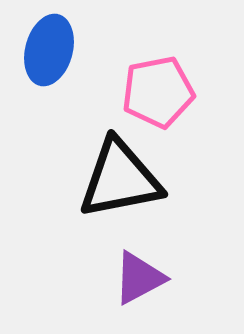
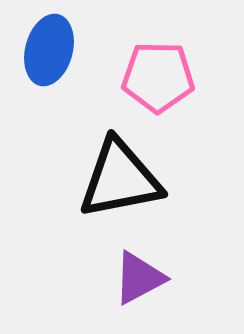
pink pentagon: moved 15 px up; rotated 12 degrees clockwise
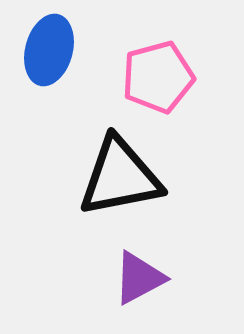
pink pentagon: rotated 16 degrees counterclockwise
black triangle: moved 2 px up
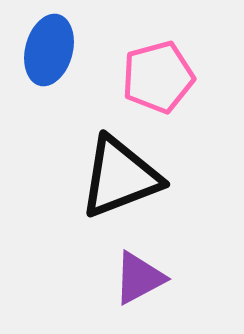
black triangle: rotated 10 degrees counterclockwise
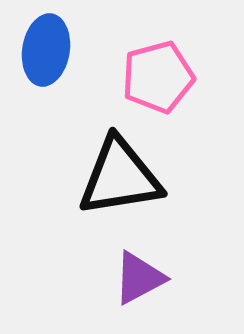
blue ellipse: moved 3 px left; rotated 6 degrees counterclockwise
black triangle: rotated 12 degrees clockwise
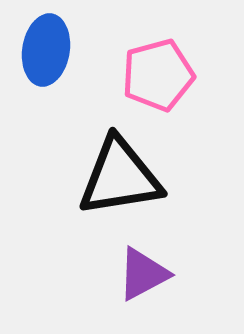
pink pentagon: moved 2 px up
purple triangle: moved 4 px right, 4 px up
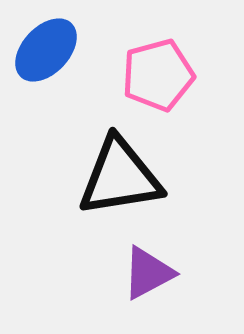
blue ellipse: rotated 34 degrees clockwise
purple triangle: moved 5 px right, 1 px up
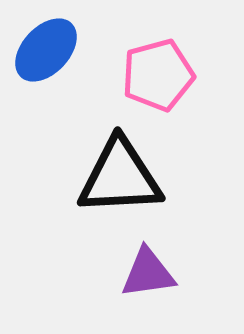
black triangle: rotated 6 degrees clockwise
purple triangle: rotated 20 degrees clockwise
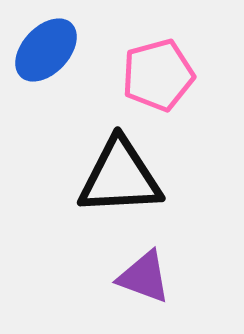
purple triangle: moved 4 px left, 4 px down; rotated 28 degrees clockwise
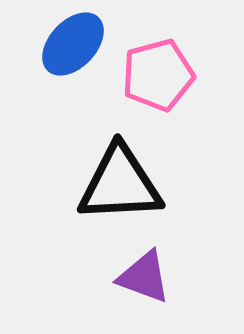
blue ellipse: moved 27 px right, 6 px up
black triangle: moved 7 px down
